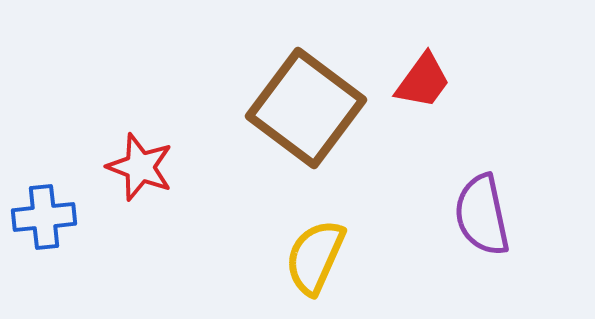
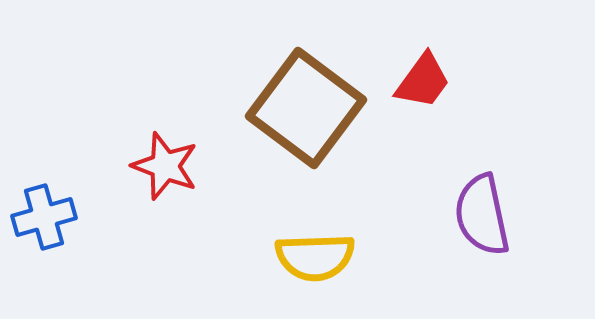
red star: moved 25 px right, 1 px up
blue cross: rotated 10 degrees counterclockwise
yellow semicircle: rotated 116 degrees counterclockwise
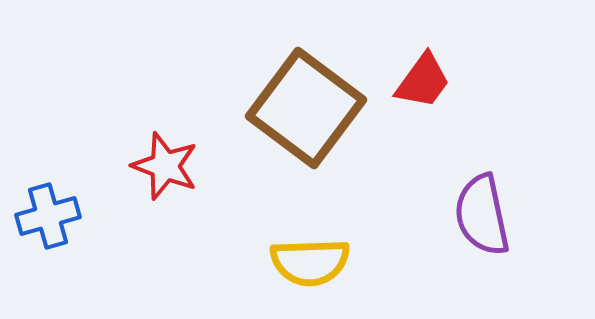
blue cross: moved 4 px right, 1 px up
yellow semicircle: moved 5 px left, 5 px down
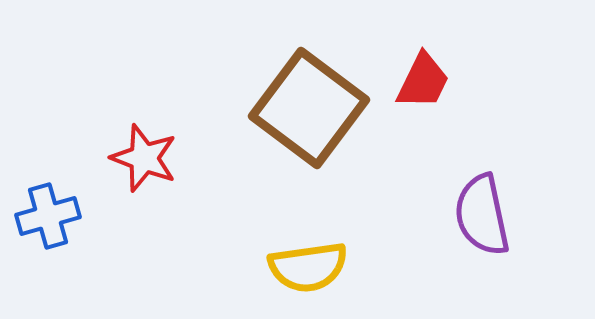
red trapezoid: rotated 10 degrees counterclockwise
brown square: moved 3 px right
red star: moved 21 px left, 8 px up
yellow semicircle: moved 2 px left, 5 px down; rotated 6 degrees counterclockwise
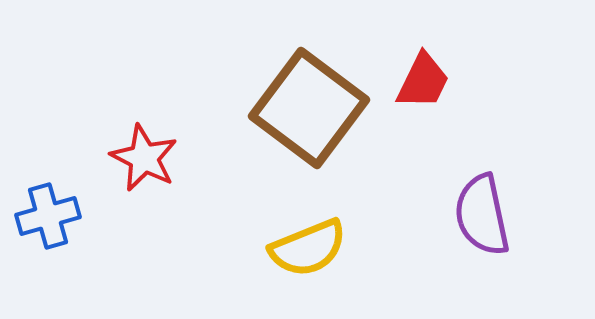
red star: rotated 6 degrees clockwise
yellow semicircle: moved 19 px up; rotated 14 degrees counterclockwise
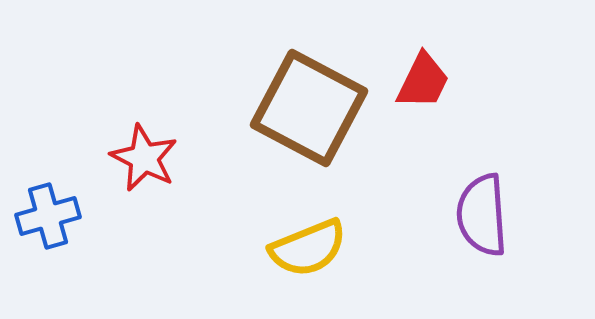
brown square: rotated 9 degrees counterclockwise
purple semicircle: rotated 8 degrees clockwise
